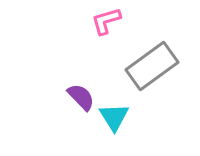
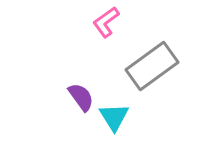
pink L-shape: moved 1 px down; rotated 20 degrees counterclockwise
purple semicircle: rotated 8 degrees clockwise
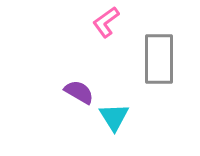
gray rectangle: moved 7 px right, 7 px up; rotated 54 degrees counterclockwise
purple semicircle: moved 2 px left, 5 px up; rotated 24 degrees counterclockwise
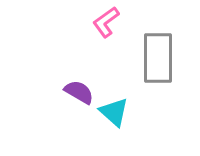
gray rectangle: moved 1 px left, 1 px up
cyan triangle: moved 5 px up; rotated 16 degrees counterclockwise
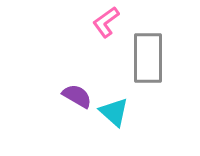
gray rectangle: moved 10 px left
purple semicircle: moved 2 px left, 4 px down
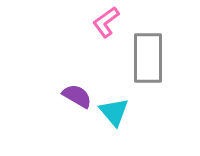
cyan triangle: rotated 8 degrees clockwise
